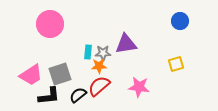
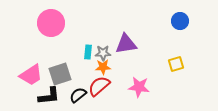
pink circle: moved 1 px right, 1 px up
orange star: moved 4 px right, 1 px down
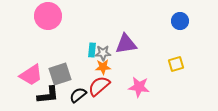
pink circle: moved 3 px left, 7 px up
cyan rectangle: moved 4 px right, 2 px up
black L-shape: moved 1 px left, 1 px up
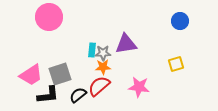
pink circle: moved 1 px right, 1 px down
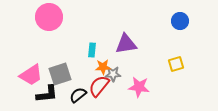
gray star: moved 10 px right, 21 px down
red semicircle: rotated 10 degrees counterclockwise
black L-shape: moved 1 px left, 1 px up
